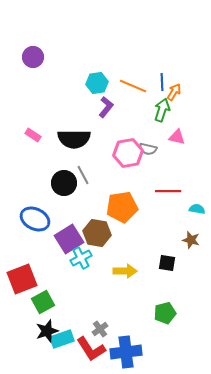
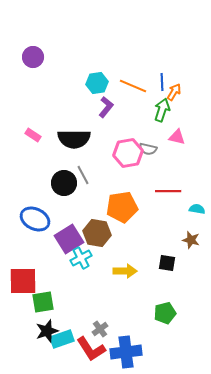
red square: moved 1 px right, 2 px down; rotated 20 degrees clockwise
green square: rotated 20 degrees clockwise
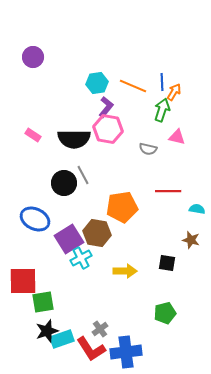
pink hexagon: moved 20 px left, 24 px up; rotated 20 degrees clockwise
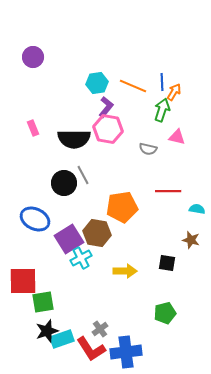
pink rectangle: moved 7 px up; rotated 35 degrees clockwise
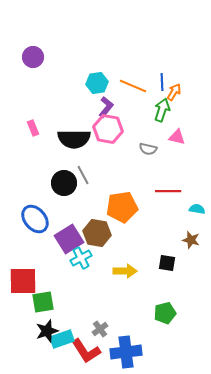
blue ellipse: rotated 24 degrees clockwise
red L-shape: moved 5 px left, 2 px down
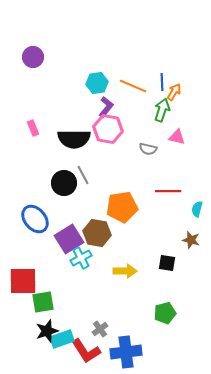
cyan semicircle: rotated 84 degrees counterclockwise
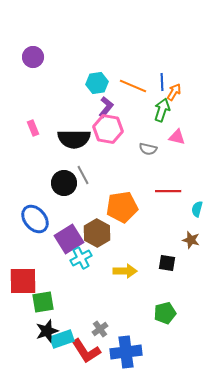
brown hexagon: rotated 20 degrees clockwise
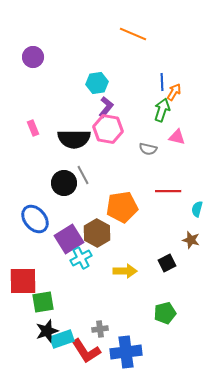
orange line: moved 52 px up
black square: rotated 36 degrees counterclockwise
gray cross: rotated 28 degrees clockwise
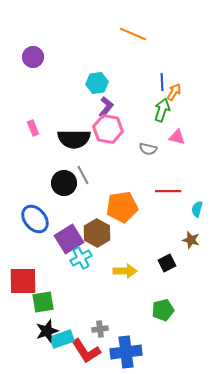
green pentagon: moved 2 px left, 3 px up
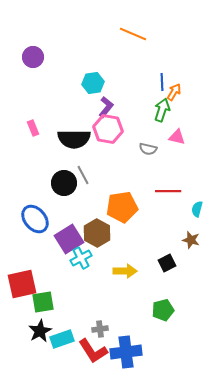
cyan hexagon: moved 4 px left
red square: moved 1 px left, 3 px down; rotated 12 degrees counterclockwise
black star: moved 7 px left; rotated 10 degrees counterclockwise
red L-shape: moved 7 px right
